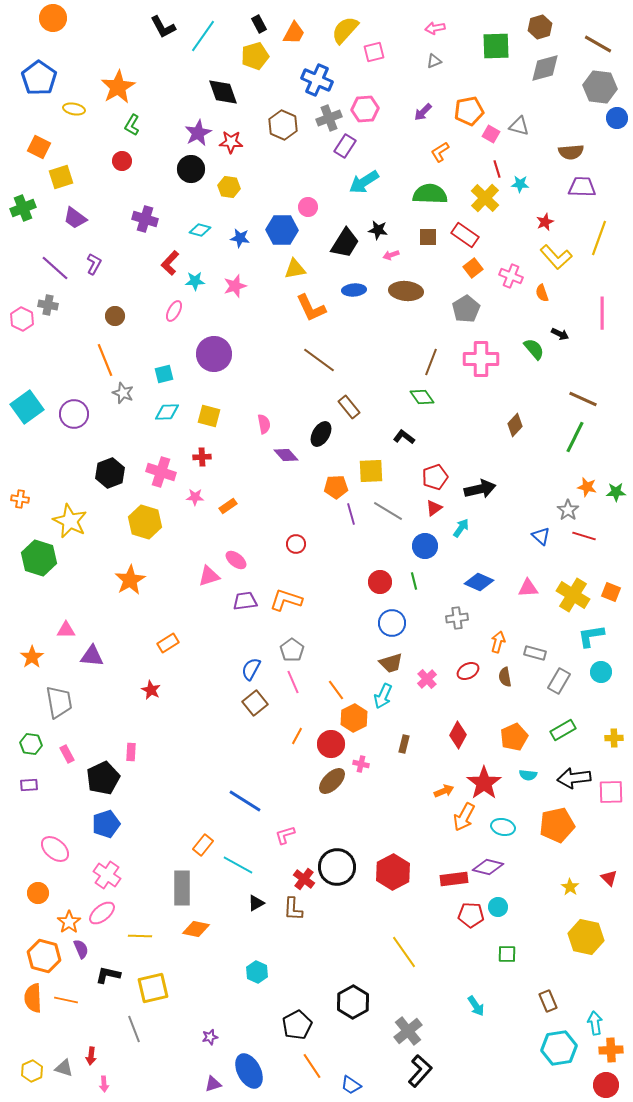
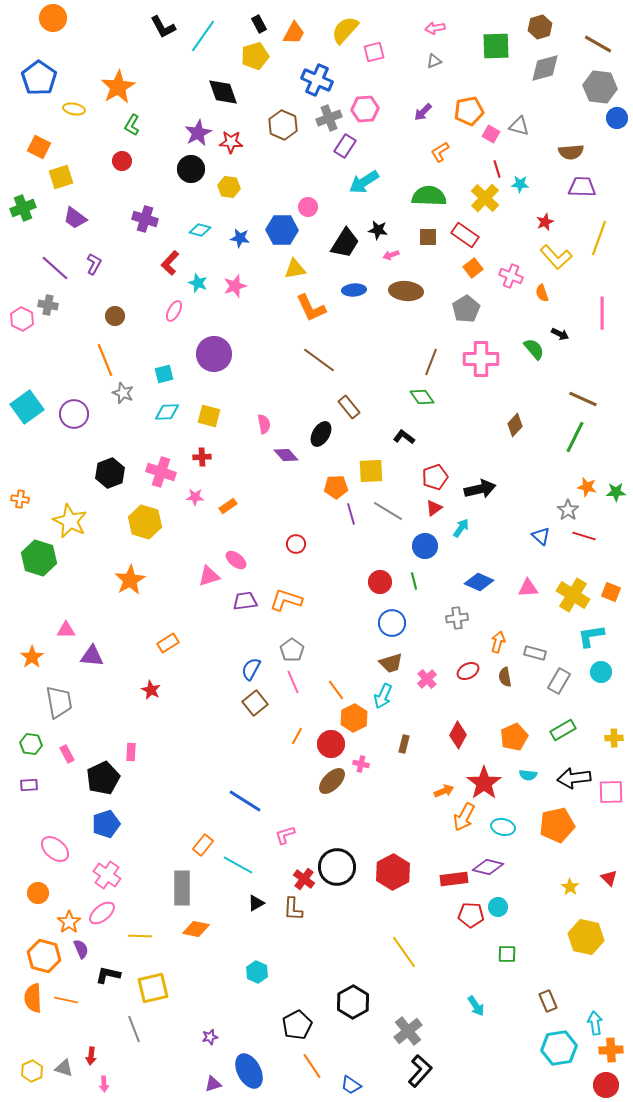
green semicircle at (430, 194): moved 1 px left, 2 px down
cyan star at (195, 281): moved 3 px right, 2 px down; rotated 24 degrees clockwise
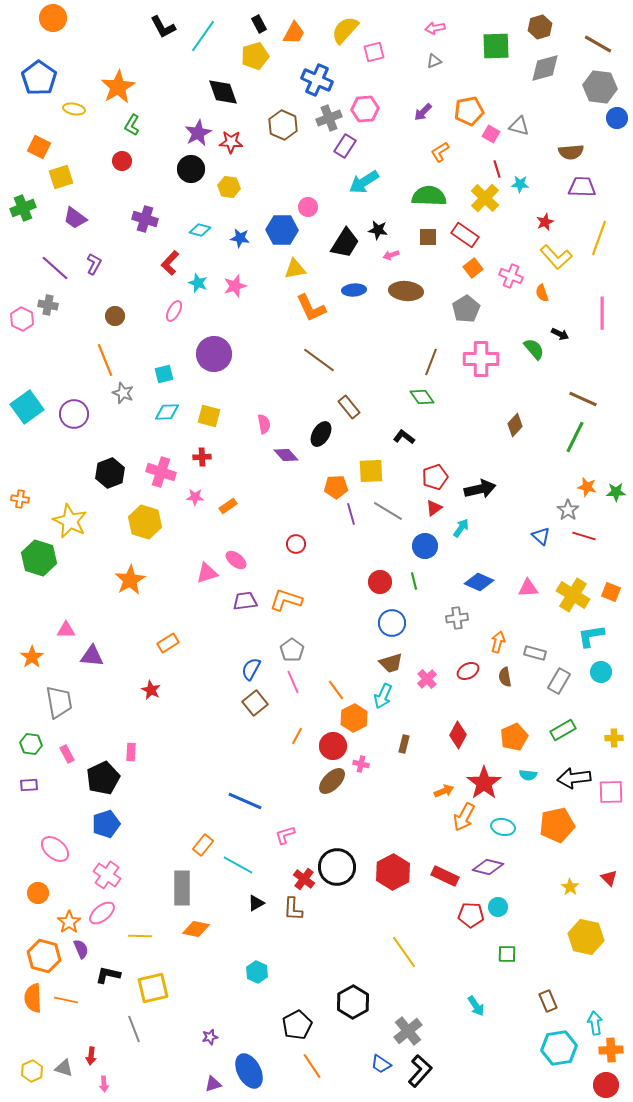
pink triangle at (209, 576): moved 2 px left, 3 px up
red circle at (331, 744): moved 2 px right, 2 px down
blue line at (245, 801): rotated 8 degrees counterclockwise
red rectangle at (454, 879): moved 9 px left, 3 px up; rotated 32 degrees clockwise
blue trapezoid at (351, 1085): moved 30 px right, 21 px up
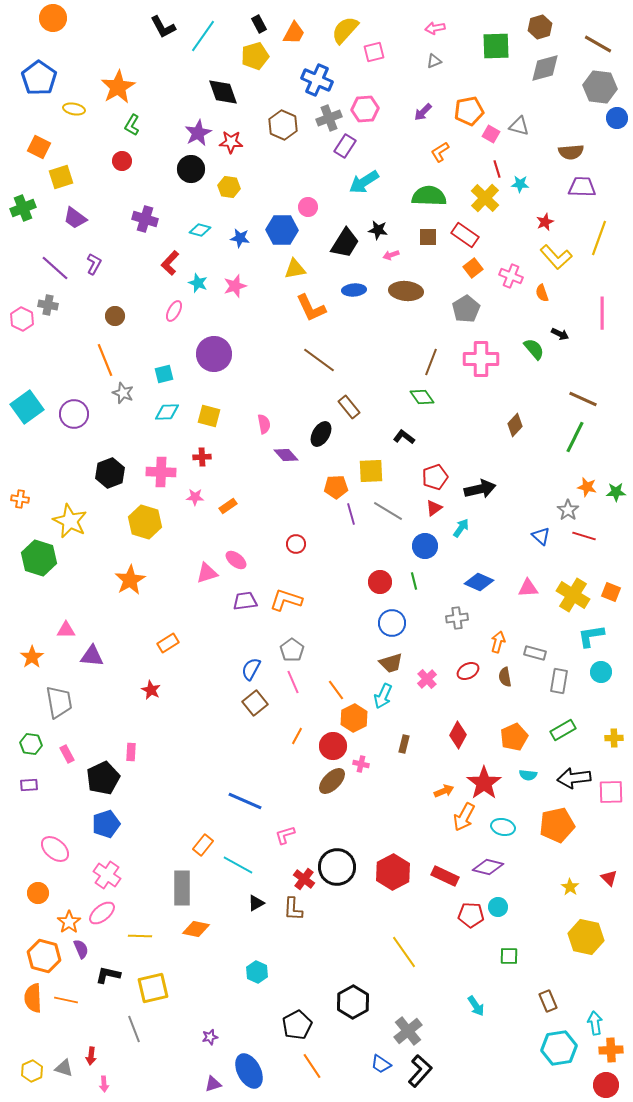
pink cross at (161, 472): rotated 16 degrees counterclockwise
gray rectangle at (559, 681): rotated 20 degrees counterclockwise
green square at (507, 954): moved 2 px right, 2 px down
